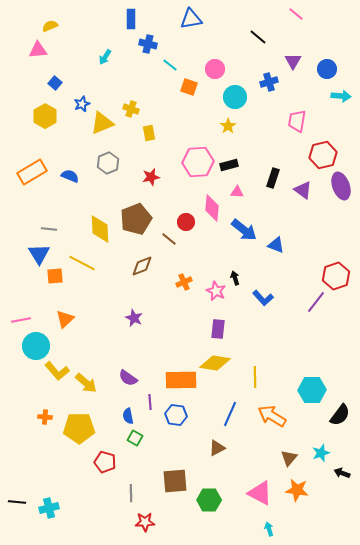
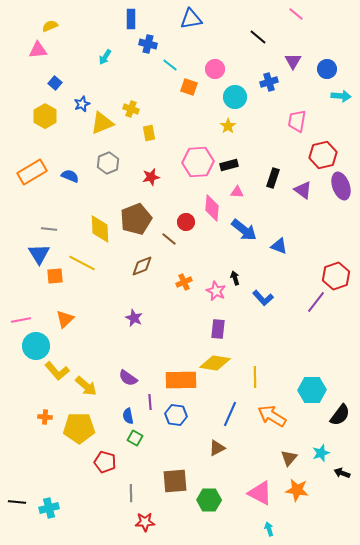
blue triangle at (276, 245): moved 3 px right, 1 px down
yellow arrow at (86, 383): moved 3 px down
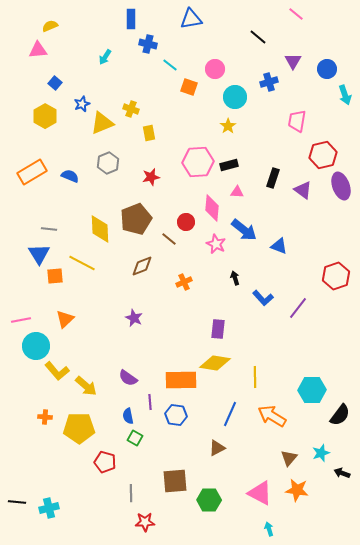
cyan arrow at (341, 96): moved 4 px right, 1 px up; rotated 66 degrees clockwise
pink star at (216, 291): moved 47 px up
purple line at (316, 302): moved 18 px left, 6 px down
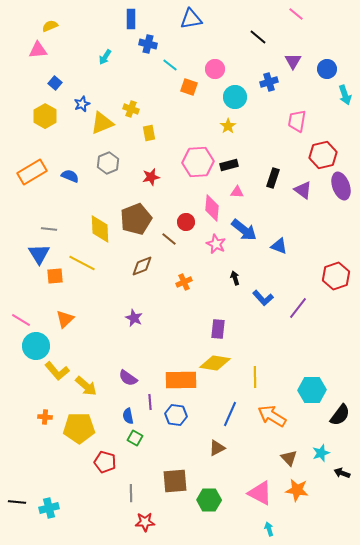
pink line at (21, 320): rotated 42 degrees clockwise
brown triangle at (289, 458): rotated 24 degrees counterclockwise
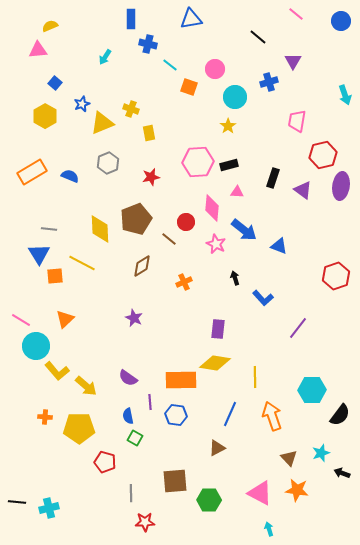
blue circle at (327, 69): moved 14 px right, 48 px up
purple ellipse at (341, 186): rotated 28 degrees clockwise
brown diamond at (142, 266): rotated 10 degrees counterclockwise
purple line at (298, 308): moved 20 px down
orange arrow at (272, 416): rotated 40 degrees clockwise
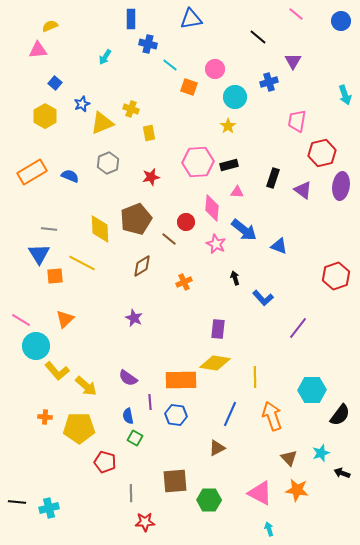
red hexagon at (323, 155): moved 1 px left, 2 px up
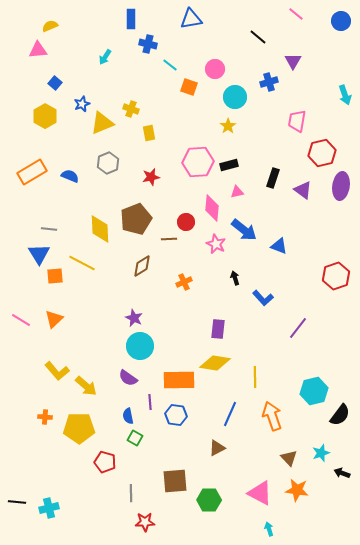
pink triangle at (237, 192): rotated 16 degrees counterclockwise
brown line at (169, 239): rotated 42 degrees counterclockwise
orange triangle at (65, 319): moved 11 px left
cyan circle at (36, 346): moved 104 px right
orange rectangle at (181, 380): moved 2 px left
cyan hexagon at (312, 390): moved 2 px right, 1 px down; rotated 12 degrees counterclockwise
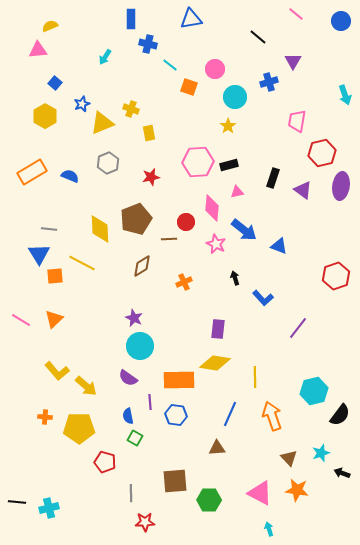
brown triangle at (217, 448): rotated 24 degrees clockwise
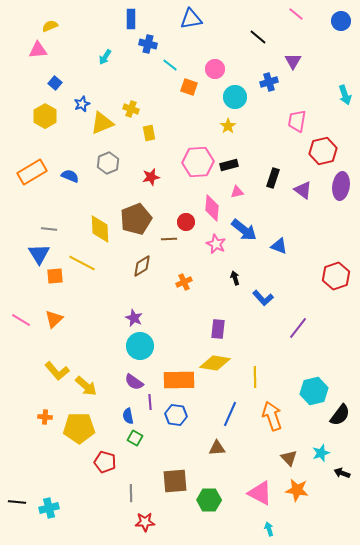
red hexagon at (322, 153): moved 1 px right, 2 px up
purple semicircle at (128, 378): moved 6 px right, 4 px down
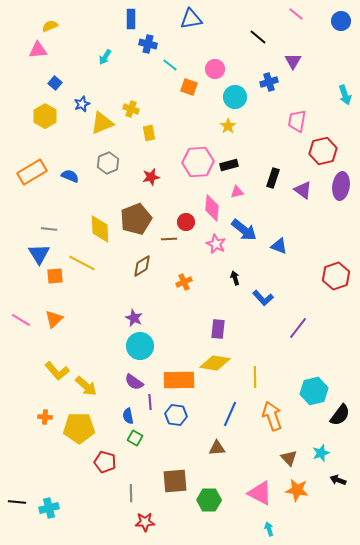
black arrow at (342, 473): moved 4 px left, 7 px down
